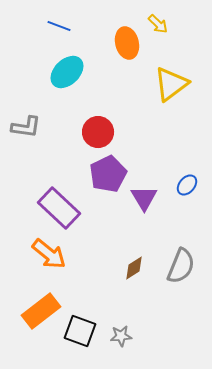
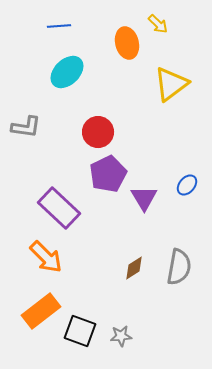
blue line: rotated 25 degrees counterclockwise
orange arrow: moved 3 px left, 3 px down; rotated 6 degrees clockwise
gray semicircle: moved 2 px left, 1 px down; rotated 12 degrees counterclockwise
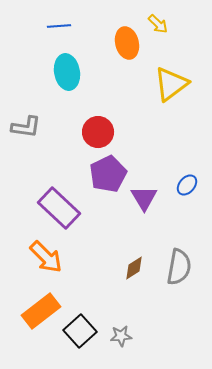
cyan ellipse: rotated 56 degrees counterclockwise
black square: rotated 28 degrees clockwise
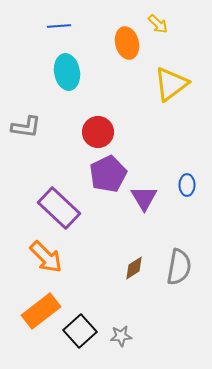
blue ellipse: rotated 40 degrees counterclockwise
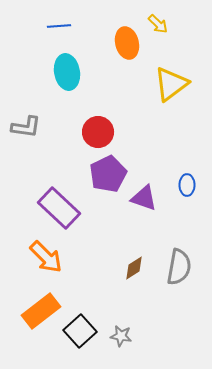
purple triangle: rotated 40 degrees counterclockwise
gray star: rotated 15 degrees clockwise
